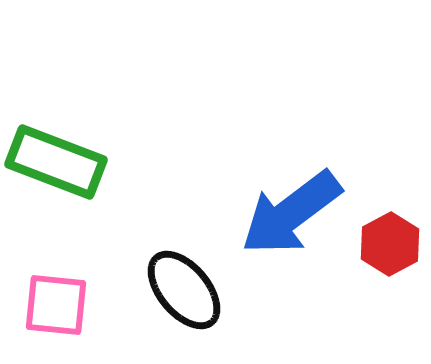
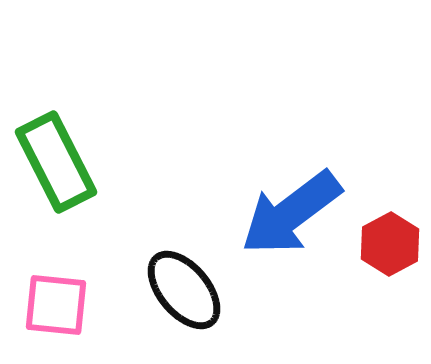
green rectangle: rotated 42 degrees clockwise
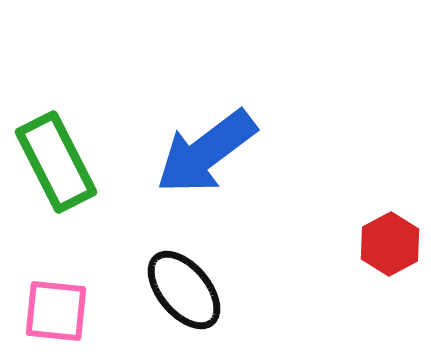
blue arrow: moved 85 px left, 61 px up
pink square: moved 6 px down
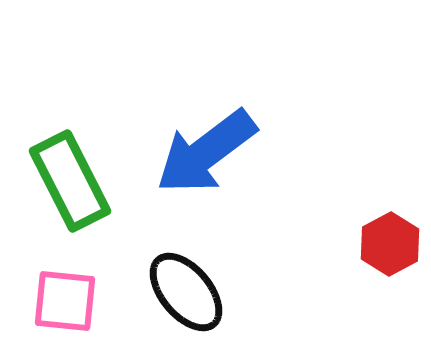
green rectangle: moved 14 px right, 19 px down
black ellipse: moved 2 px right, 2 px down
pink square: moved 9 px right, 10 px up
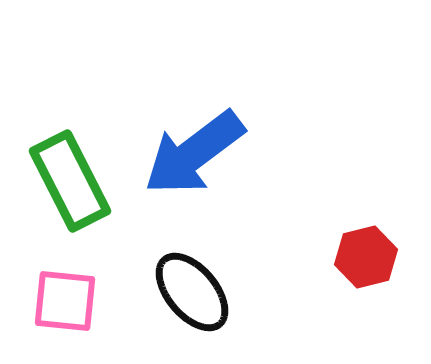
blue arrow: moved 12 px left, 1 px down
red hexagon: moved 24 px left, 13 px down; rotated 14 degrees clockwise
black ellipse: moved 6 px right
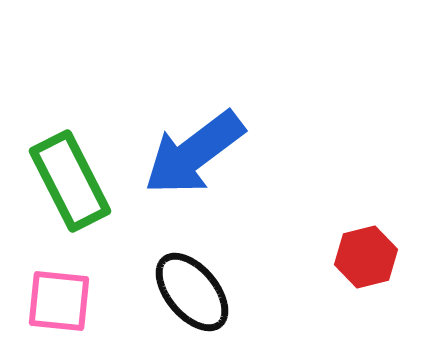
pink square: moved 6 px left
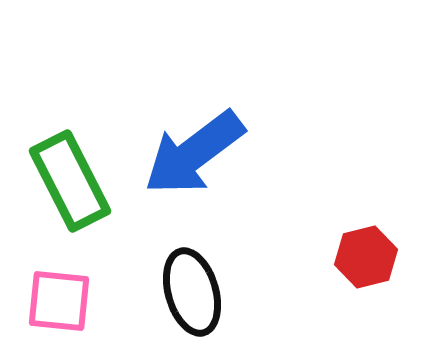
black ellipse: rotated 24 degrees clockwise
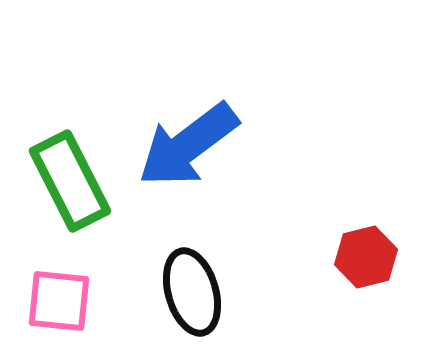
blue arrow: moved 6 px left, 8 px up
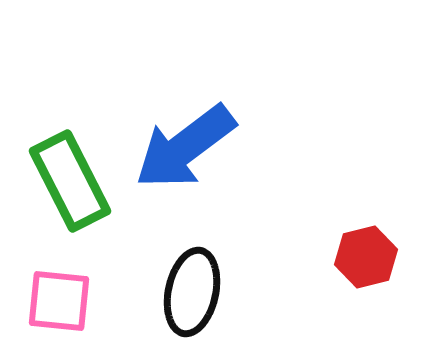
blue arrow: moved 3 px left, 2 px down
black ellipse: rotated 28 degrees clockwise
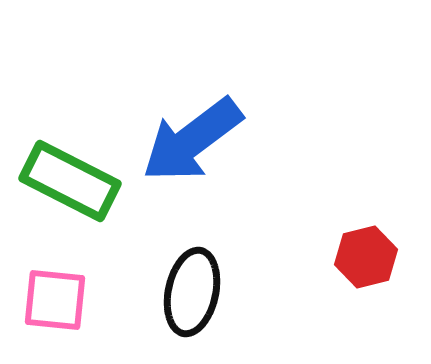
blue arrow: moved 7 px right, 7 px up
green rectangle: rotated 36 degrees counterclockwise
pink square: moved 4 px left, 1 px up
